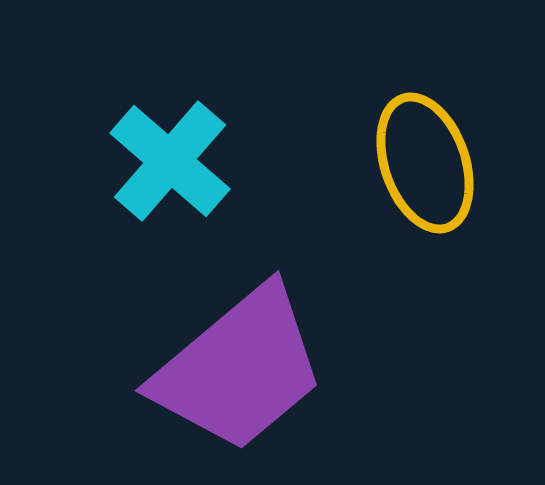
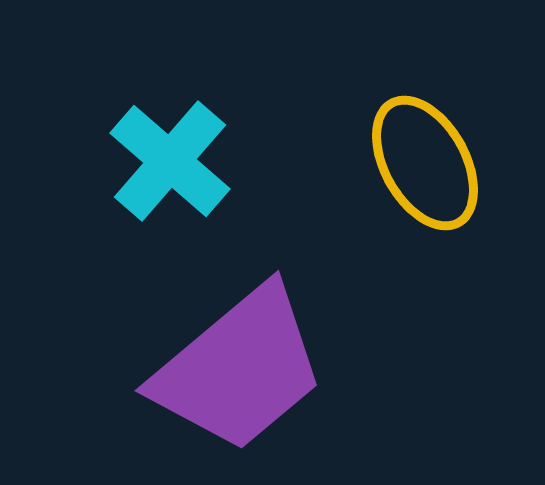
yellow ellipse: rotated 10 degrees counterclockwise
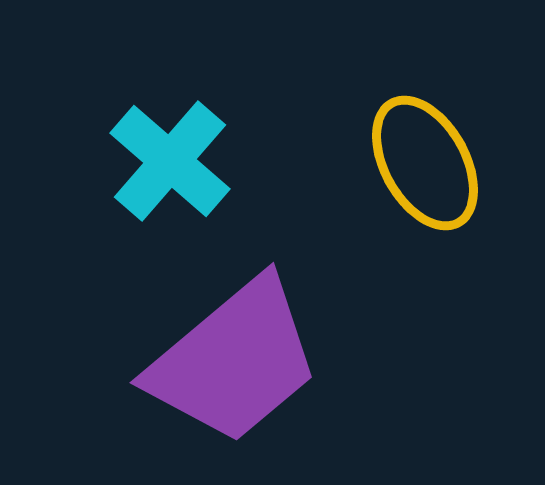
purple trapezoid: moved 5 px left, 8 px up
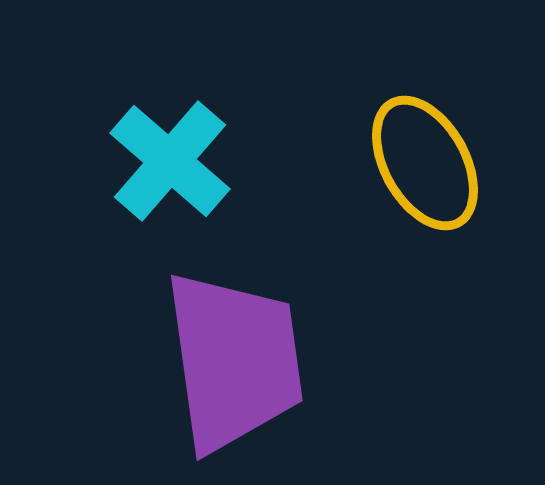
purple trapezoid: rotated 58 degrees counterclockwise
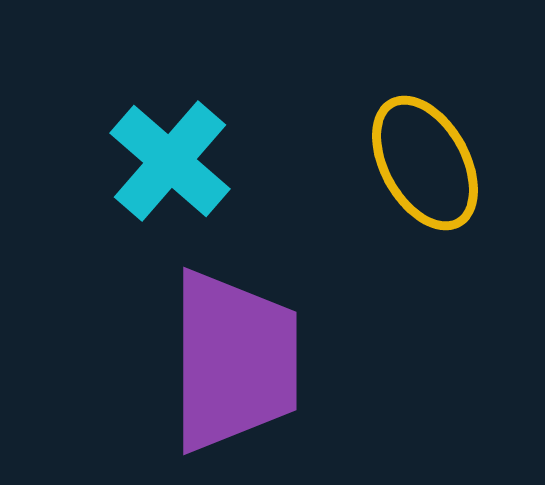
purple trapezoid: rotated 8 degrees clockwise
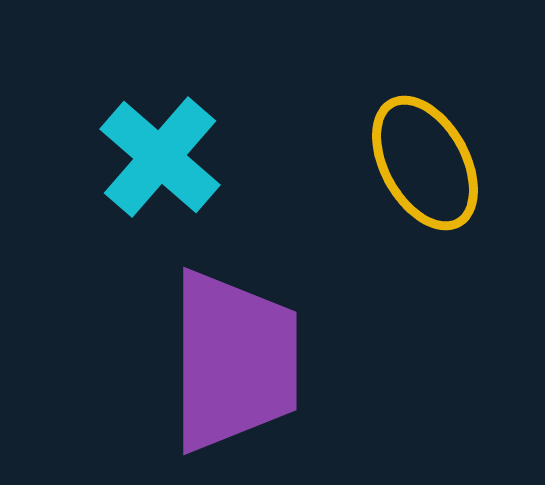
cyan cross: moved 10 px left, 4 px up
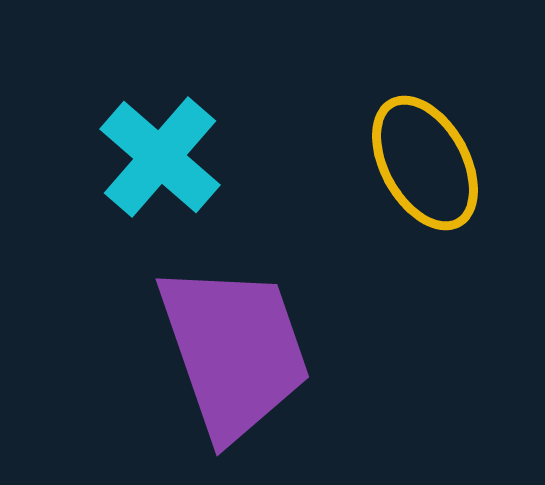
purple trapezoid: moved 10 px up; rotated 19 degrees counterclockwise
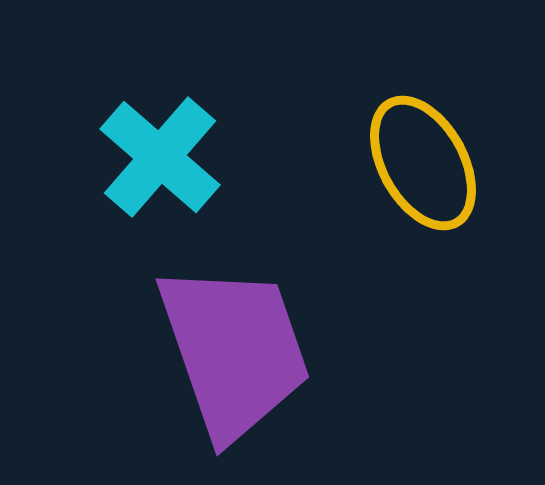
yellow ellipse: moved 2 px left
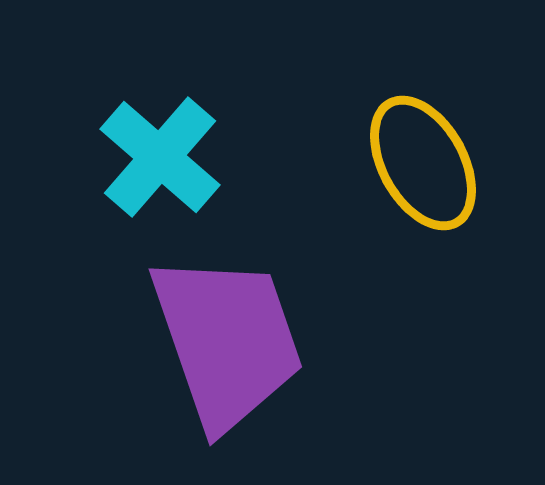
purple trapezoid: moved 7 px left, 10 px up
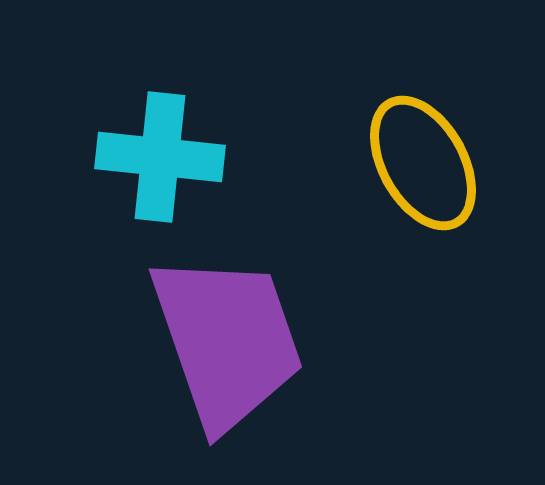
cyan cross: rotated 35 degrees counterclockwise
